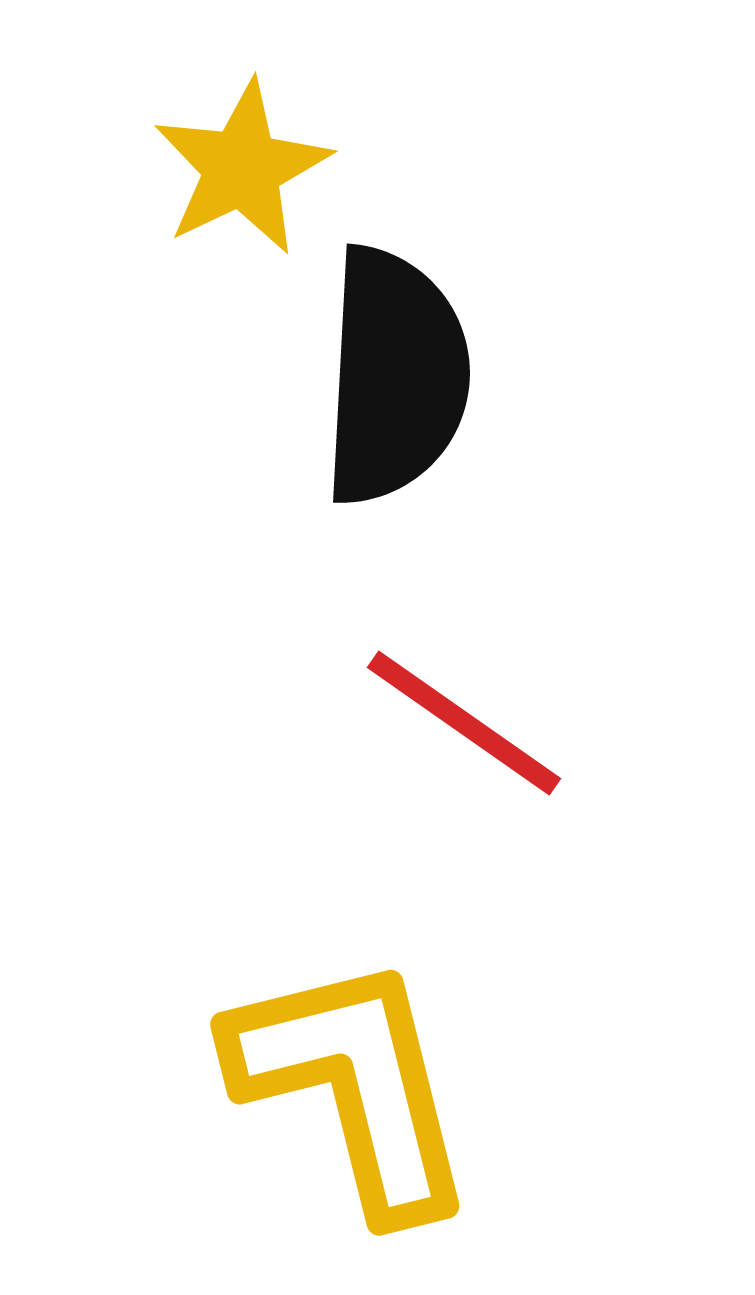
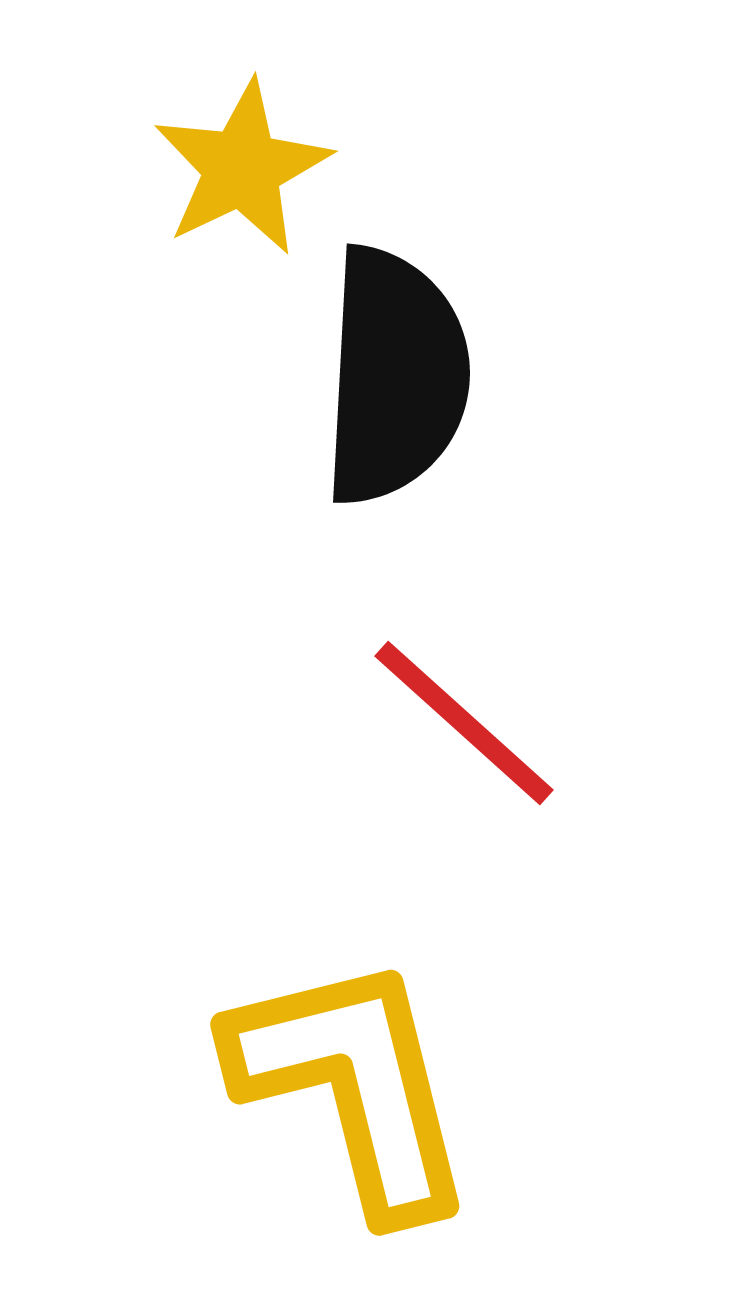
red line: rotated 7 degrees clockwise
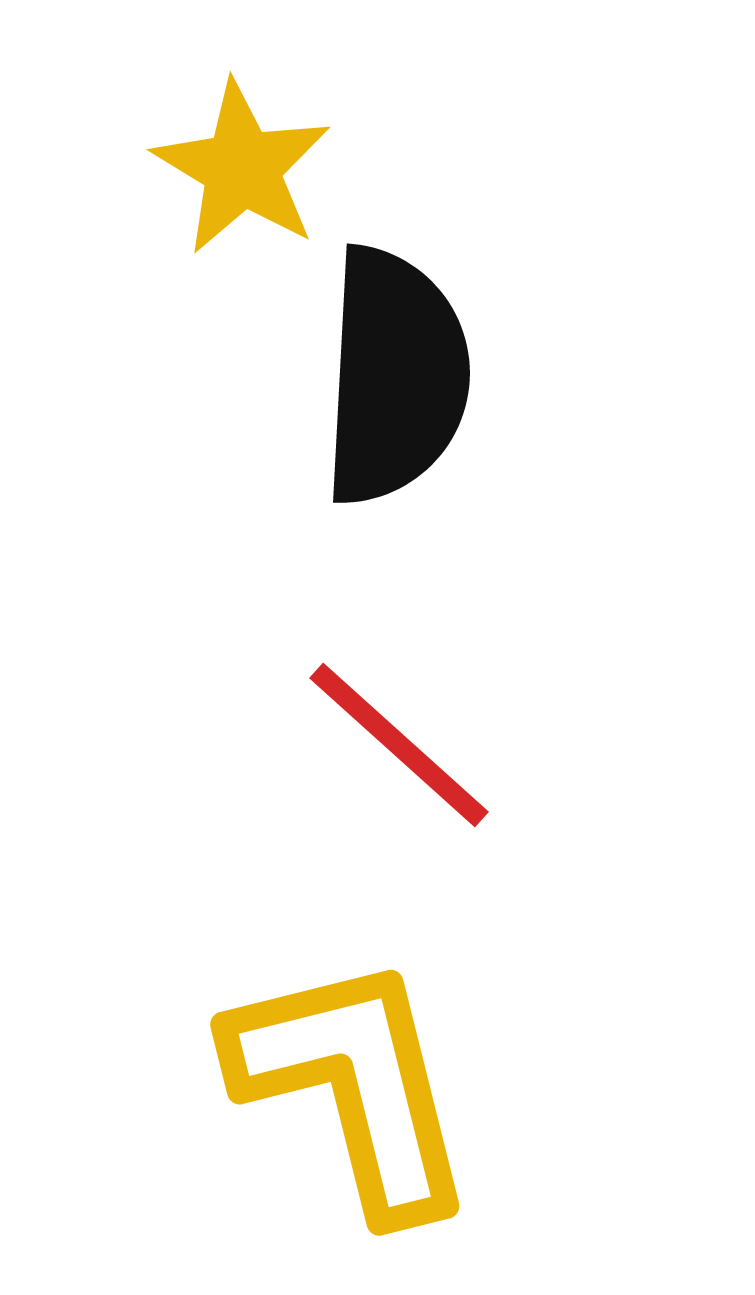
yellow star: rotated 15 degrees counterclockwise
red line: moved 65 px left, 22 px down
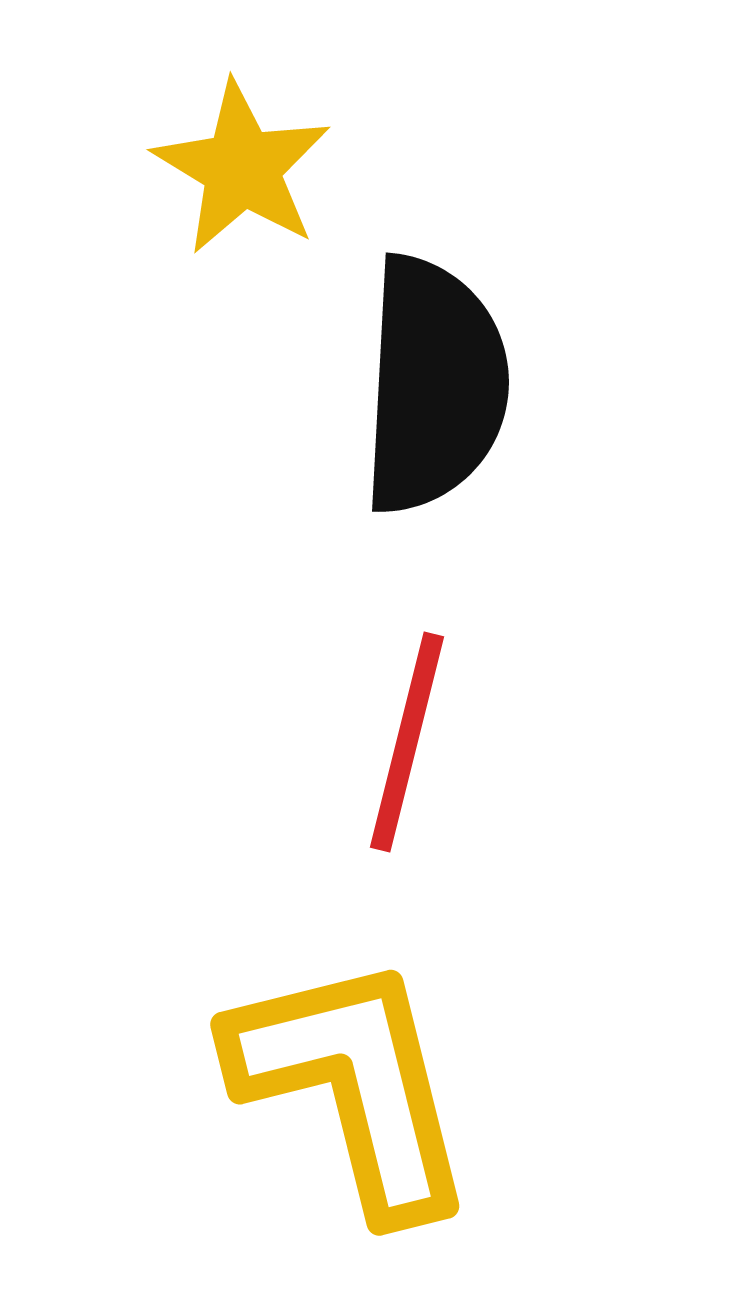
black semicircle: moved 39 px right, 9 px down
red line: moved 8 px right, 3 px up; rotated 62 degrees clockwise
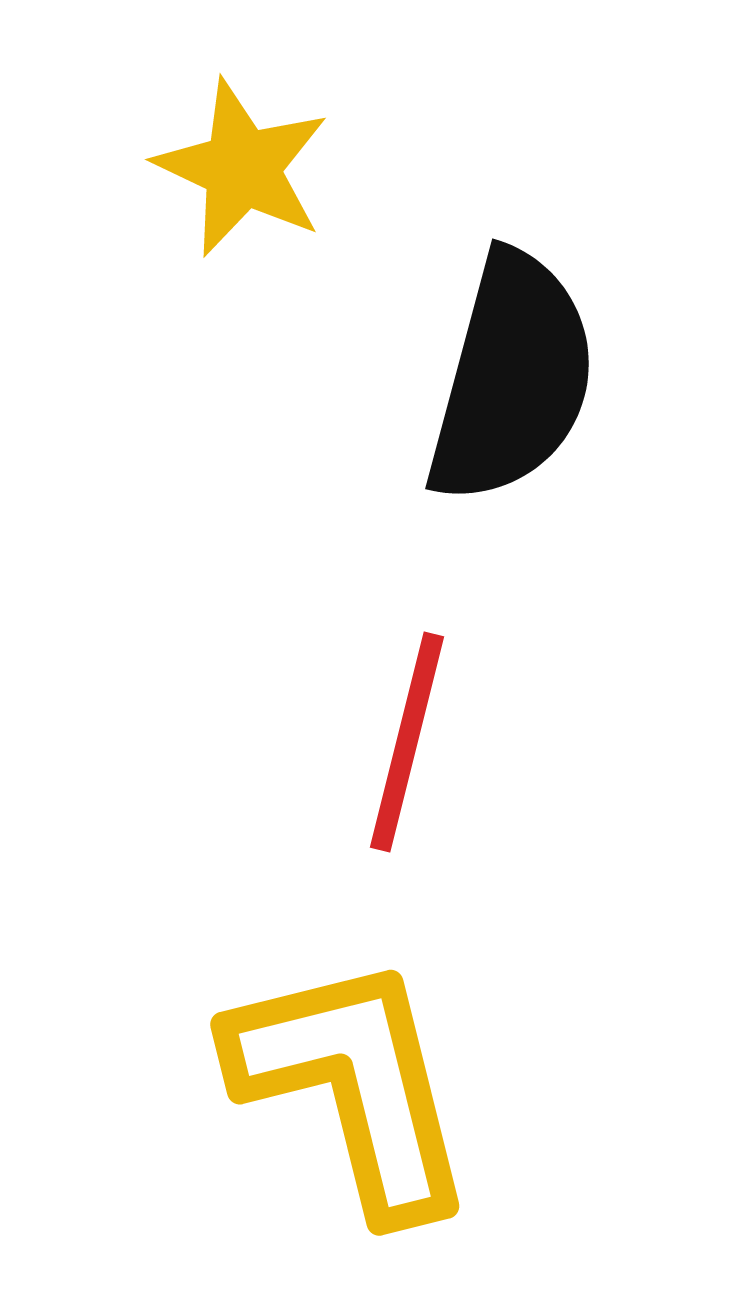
yellow star: rotated 6 degrees counterclockwise
black semicircle: moved 78 px right, 7 px up; rotated 12 degrees clockwise
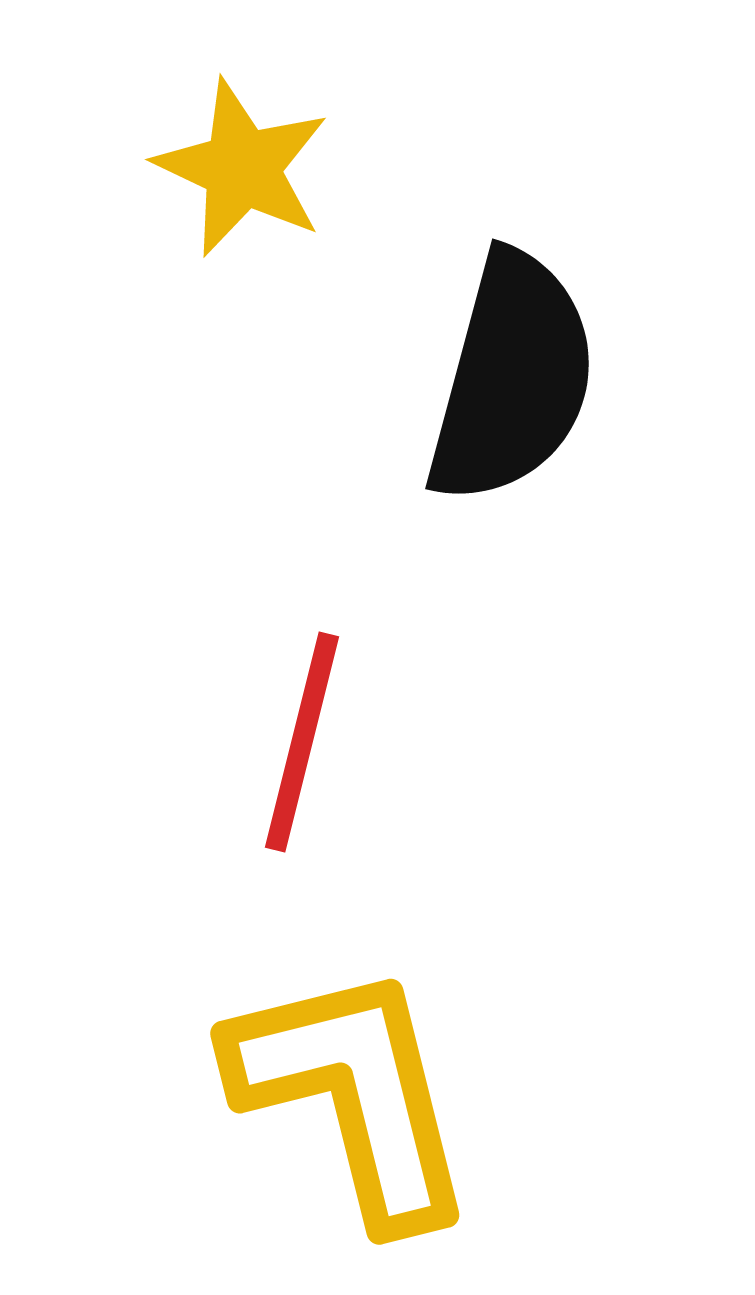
red line: moved 105 px left
yellow L-shape: moved 9 px down
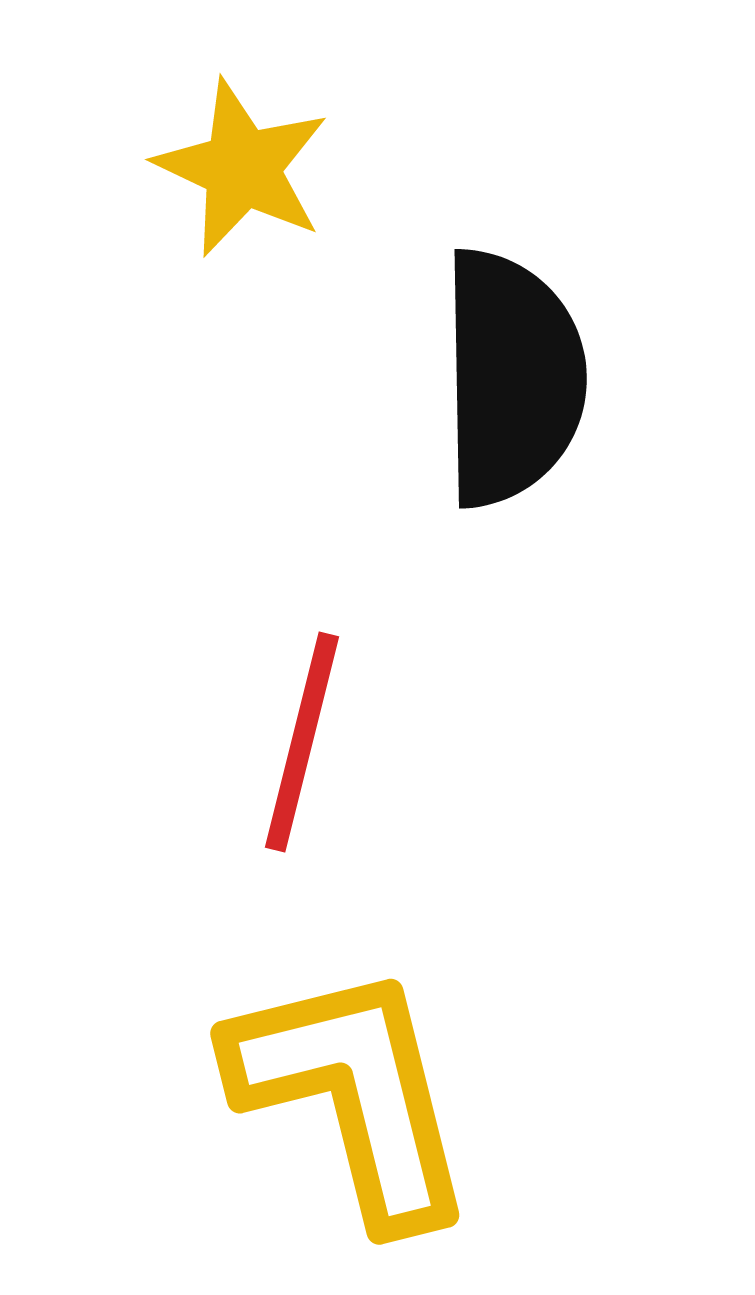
black semicircle: rotated 16 degrees counterclockwise
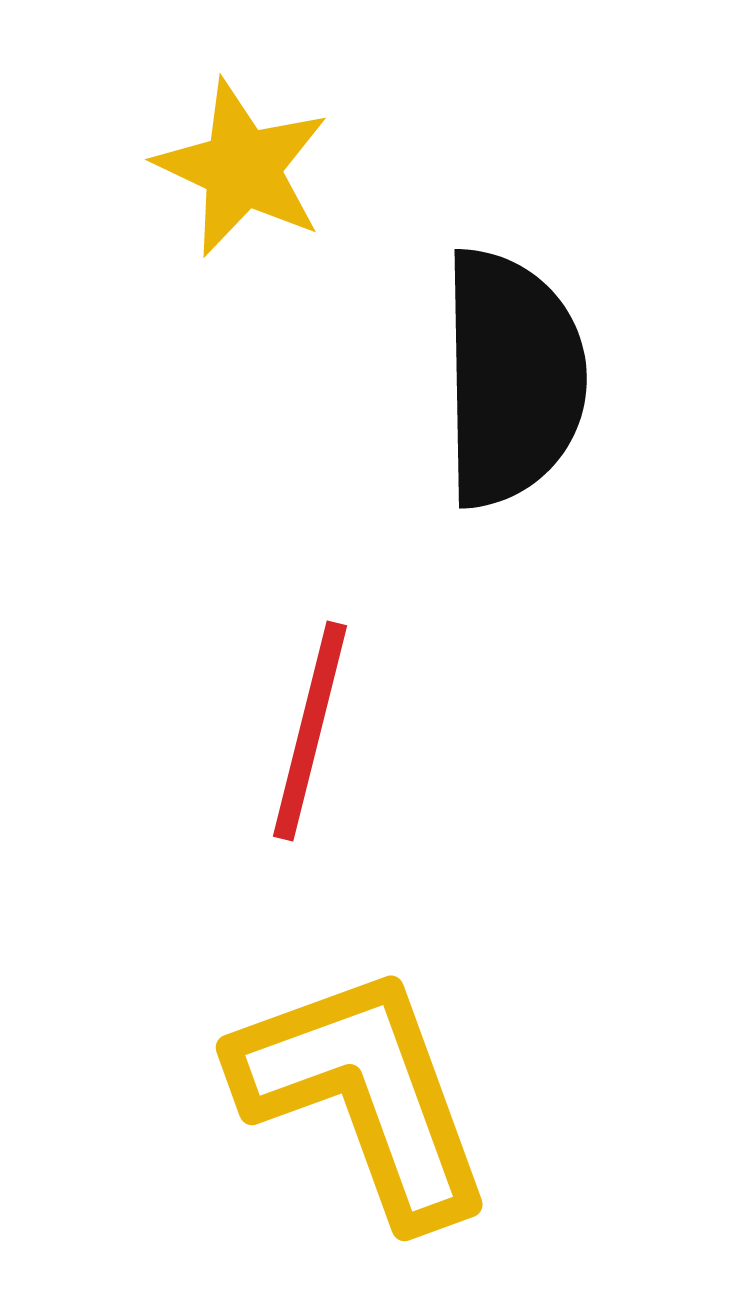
red line: moved 8 px right, 11 px up
yellow L-shape: moved 11 px right; rotated 6 degrees counterclockwise
